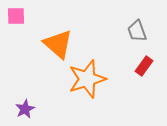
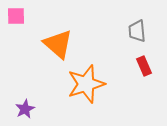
gray trapezoid: rotated 15 degrees clockwise
red rectangle: rotated 60 degrees counterclockwise
orange star: moved 1 px left, 5 px down
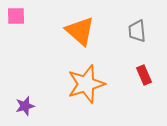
orange triangle: moved 22 px right, 13 px up
red rectangle: moved 9 px down
purple star: moved 3 px up; rotated 12 degrees clockwise
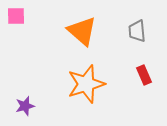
orange triangle: moved 2 px right
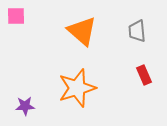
orange star: moved 9 px left, 4 px down
purple star: rotated 12 degrees clockwise
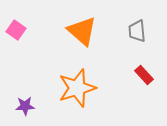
pink square: moved 14 px down; rotated 36 degrees clockwise
red rectangle: rotated 18 degrees counterclockwise
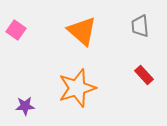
gray trapezoid: moved 3 px right, 5 px up
